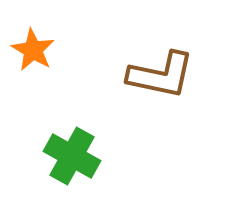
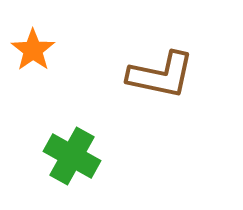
orange star: rotated 6 degrees clockwise
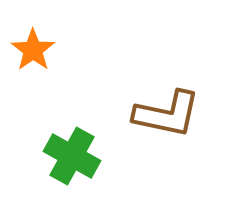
brown L-shape: moved 6 px right, 39 px down
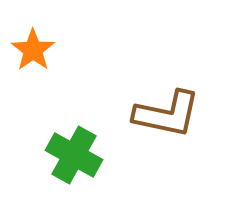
green cross: moved 2 px right, 1 px up
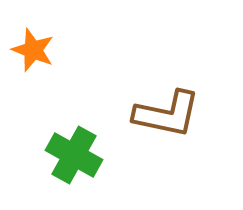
orange star: rotated 15 degrees counterclockwise
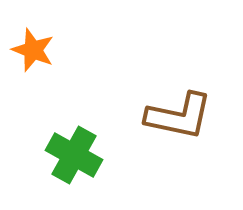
brown L-shape: moved 12 px right, 2 px down
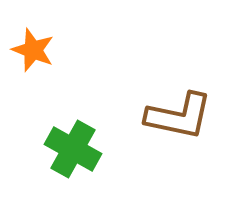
green cross: moved 1 px left, 6 px up
